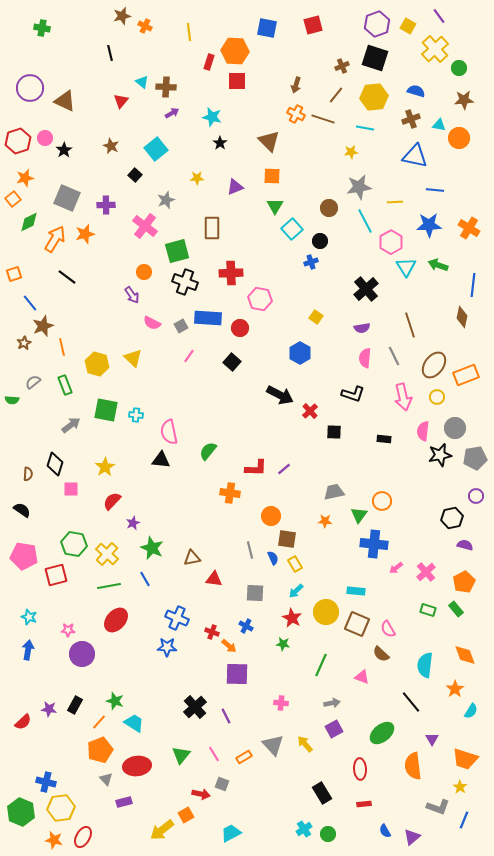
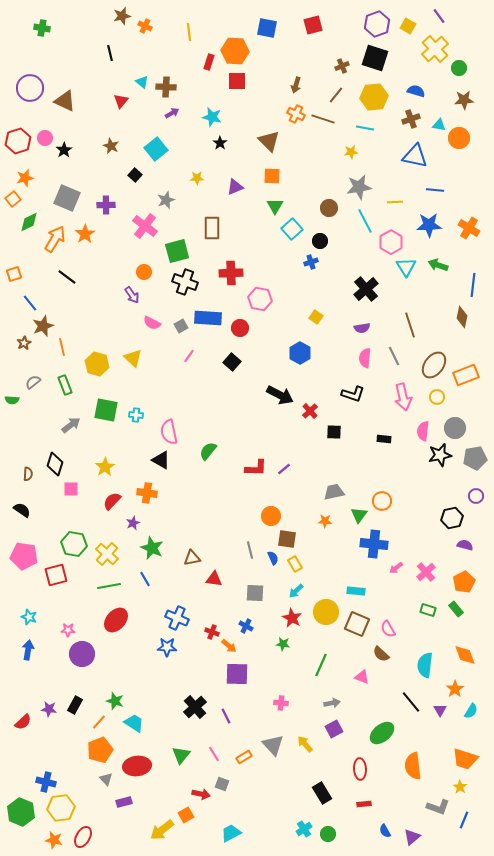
orange star at (85, 234): rotated 18 degrees counterclockwise
black triangle at (161, 460): rotated 24 degrees clockwise
orange cross at (230, 493): moved 83 px left
purple triangle at (432, 739): moved 8 px right, 29 px up
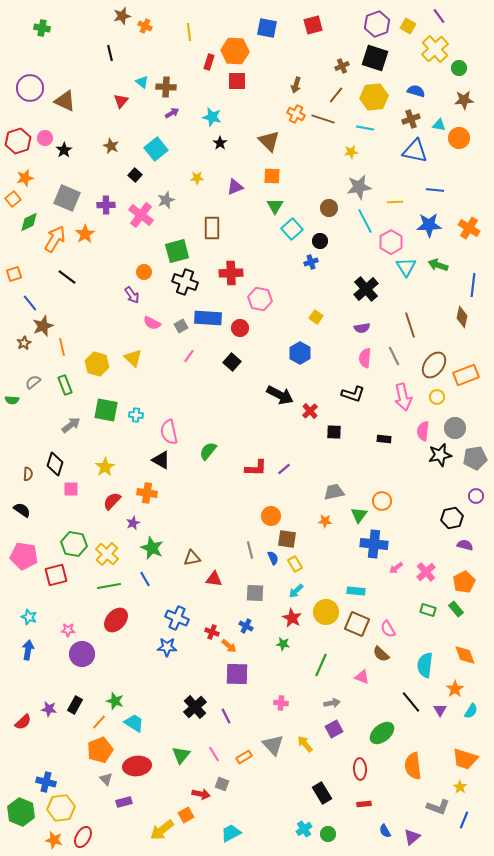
blue triangle at (415, 156): moved 5 px up
pink cross at (145, 226): moved 4 px left, 11 px up
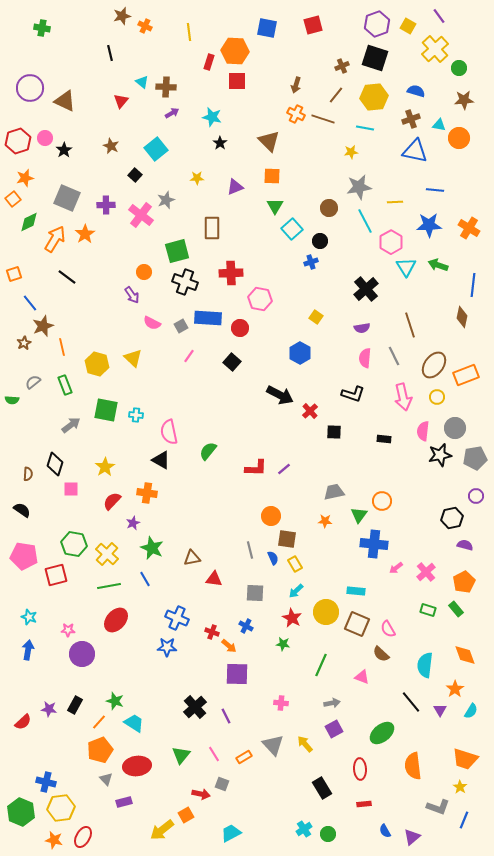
black rectangle at (322, 793): moved 5 px up
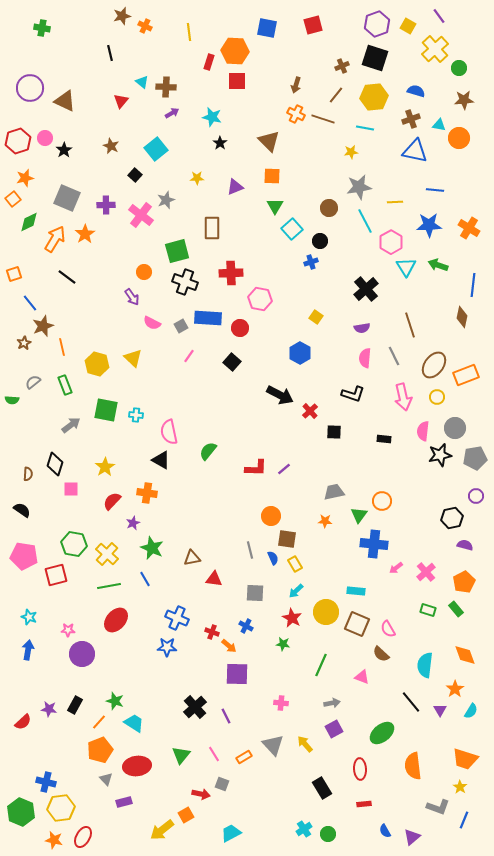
purple arrow at (132, 295): moved 2 px down
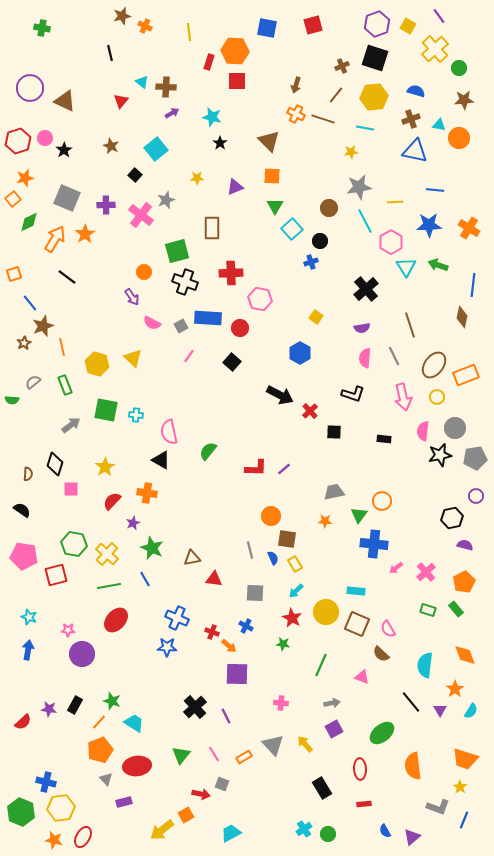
green star at (115, 701): moved 3 px left
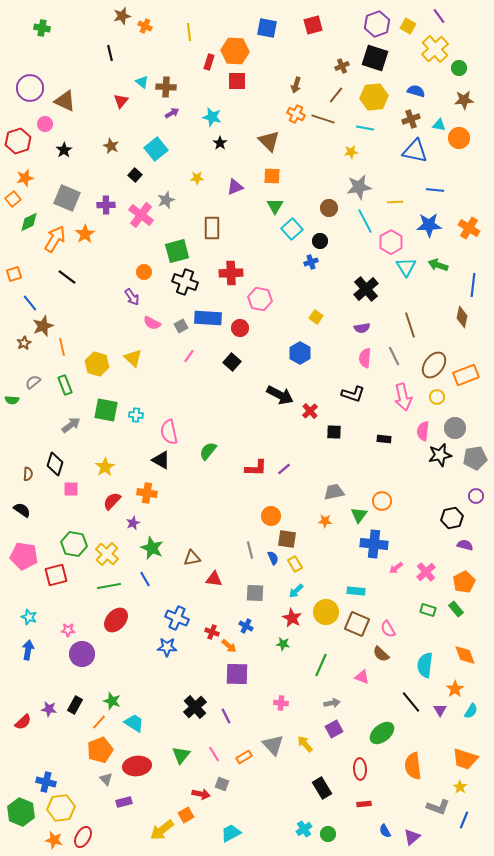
pink circle at (45, 138): moved 14 px up
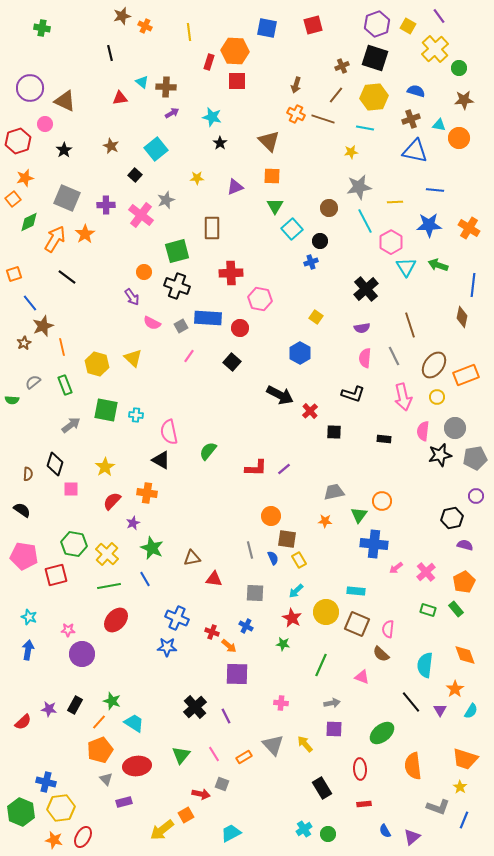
red triangle at (121, 101): moved 1 px left, 3 px up; rotated 42 degrees clockwise
black cross at (185, 282): moved 8 px left, 4 px down
yellow rectangle at (295, 564): moved 4 px right, 4 px up
pink semicircle at (388, 629): rotated 36 degrees clockwise
purple square at (334, 729): rotated 30 degrees clockwise
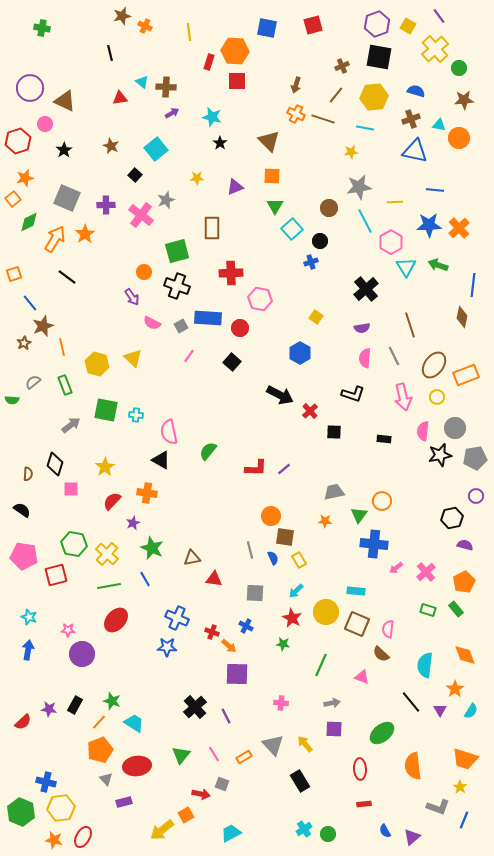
black square at (375, 58): moved 4 px right, 1 px up; rotated 8 degrees counterclockwise
orange cross at (469, 228): moved 10 px left; rotated 15 degrees clockwise
brown square at (287, 539): moved 2 px left, 2 px up
black rectangle at (322, 788): moved 22 px left, 7 px up
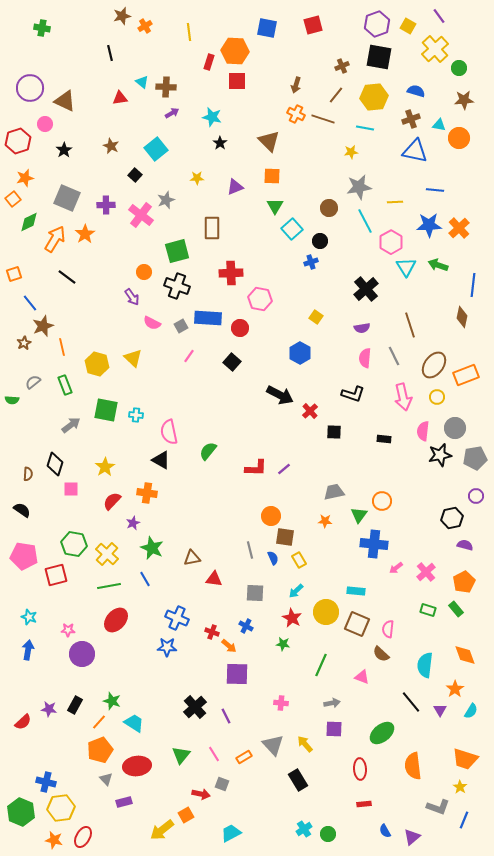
orange cross at (145, 26): rotated 32 degrees clockwise
black rectangle at (300, 781): moved 2 px left, 1 px up
